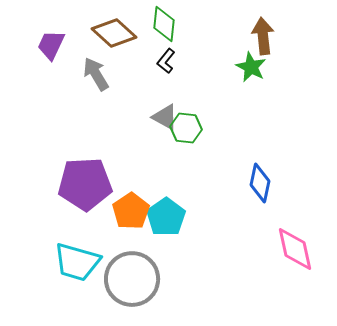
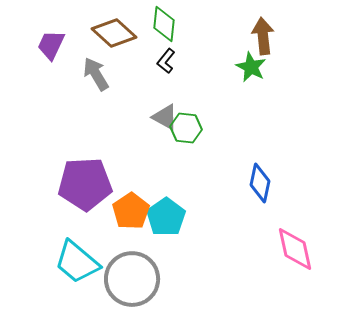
cyan trapezoid: rotated 24 degrees clockwise
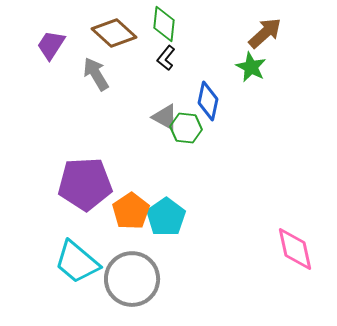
brown arrow: moved 2 px right, 3 px up; rotated 54 degrees clockwise
purple trapezoid: rotated 8 degrees clockwise
black L-shape: moved 3 px up
blue diamond: moved 52 px left, 82 px up
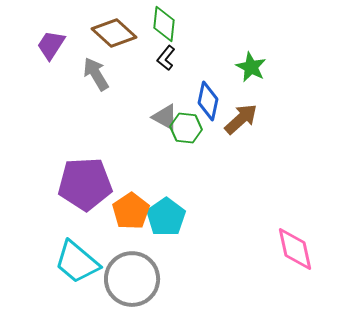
brown arrow: moved 24 px left, 86 px down
